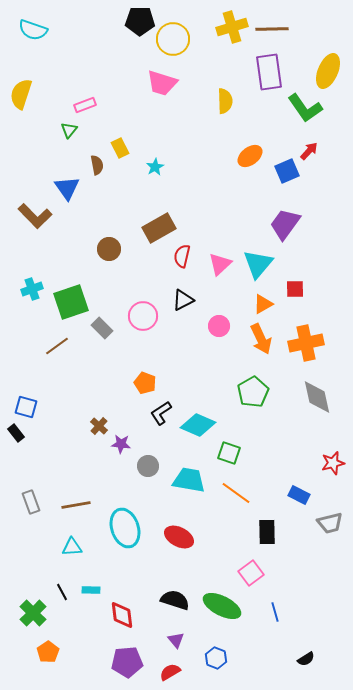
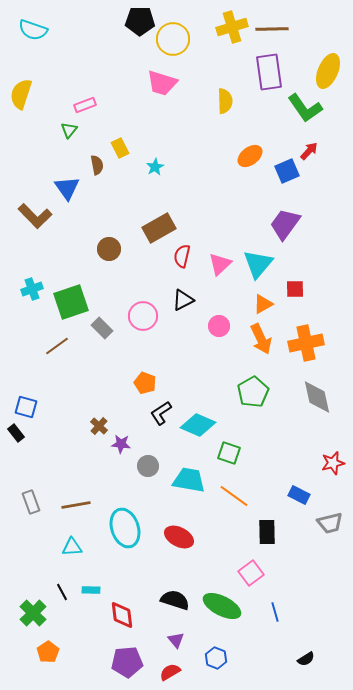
orange line at (236, 493): moved 2 px left, 3 px down
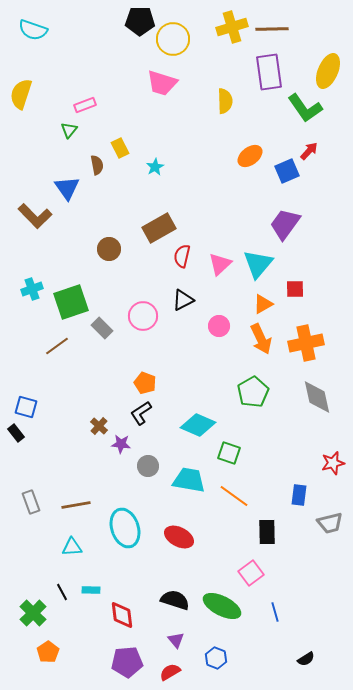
black L-shape at (161, 413): moved 20 px left
blue rectangle at (299, 495): rotated 70 degrees clockwise
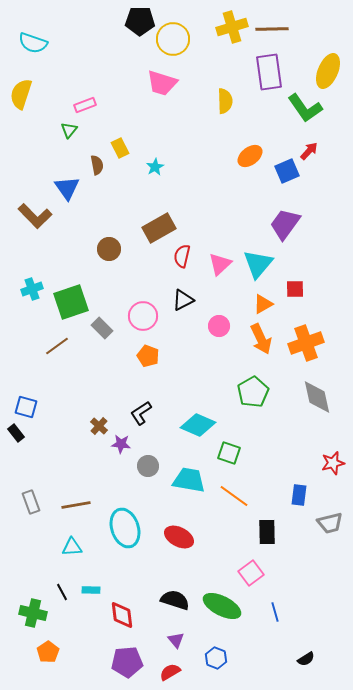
cyan semicircle at (33, 30): moved 13 px down
orange cross at (306, 343): rotated 8 degrees counterclockwise
orange pentagon at (145, 383): moved 3 px right, 27 px up
green cross at (33, 613): rotated 32 degrees counterclockwise
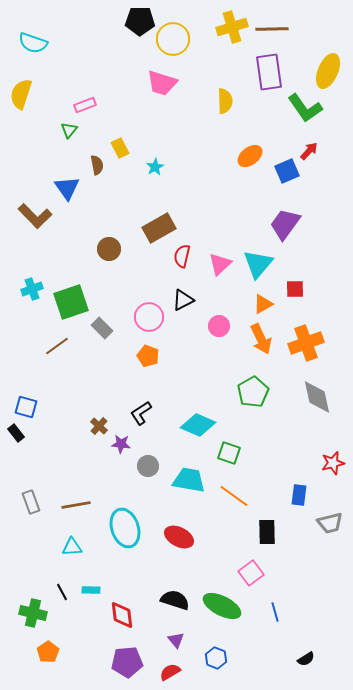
pink circle at (143, 316): moved 6 px right, 1 px down
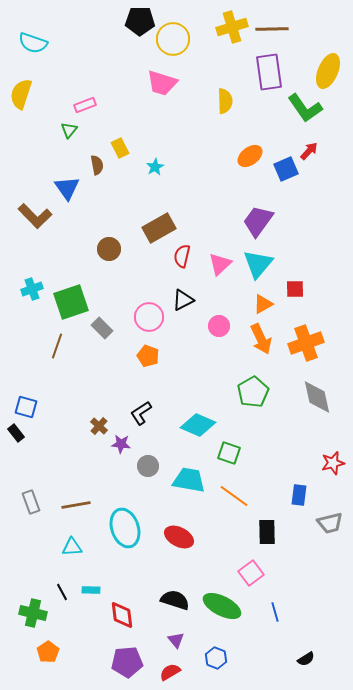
blue square at (287, 171): moved 1 px left, 2 px up
purple trapezoid at (285, 224): moved 27 px left, 3 px up
brown line at (57, 346): rotated 35 degrees counterclockwise
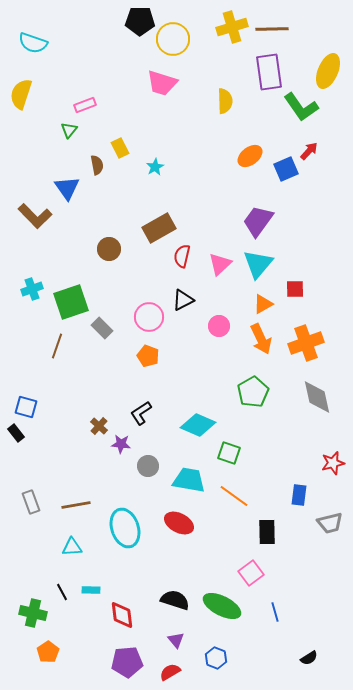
green L-shape at (305, 108): moved 4 px left, 1 px up
red ellipse at (179, 537): moved 14 px up
black semicircle at (306, 659): moved 3 px right, 1 px up
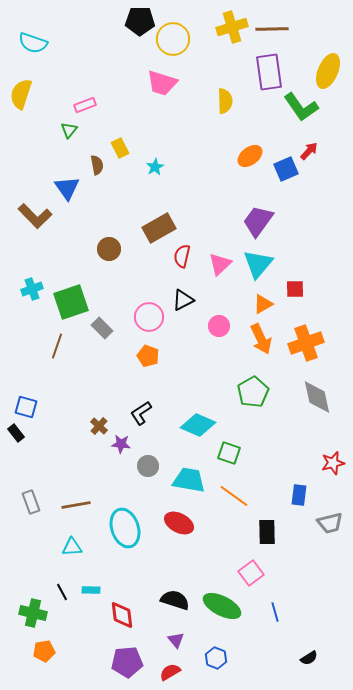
orange pentagon at (48, 652): moved 4 px left, 1 px up; rotated 25 degrees clockwise
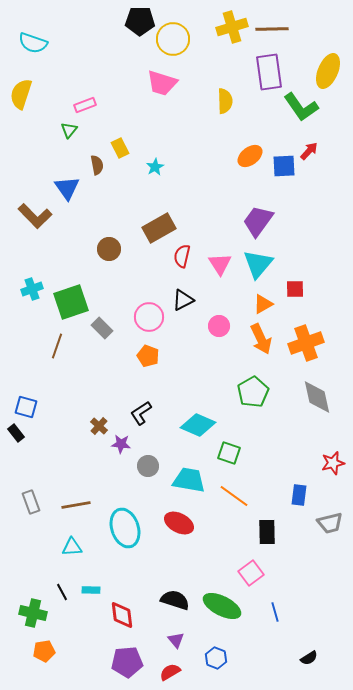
blue square at (286, 169): moved 2 px left, 3 px up; rotated 20 degrees clockwise
pink triangle at (220, 264): rotated 20 degrees counterclockwise
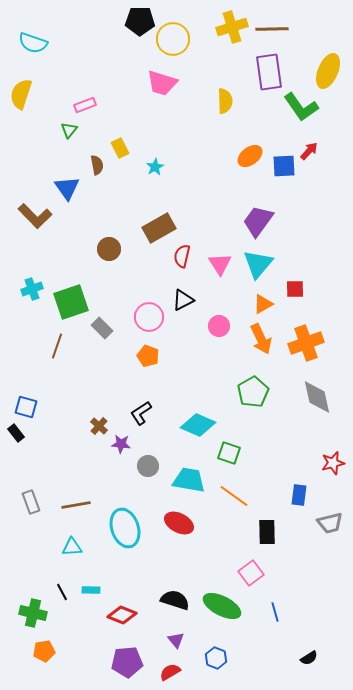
red diamond at (122, 615): rotated 60 degrees counterclockwise
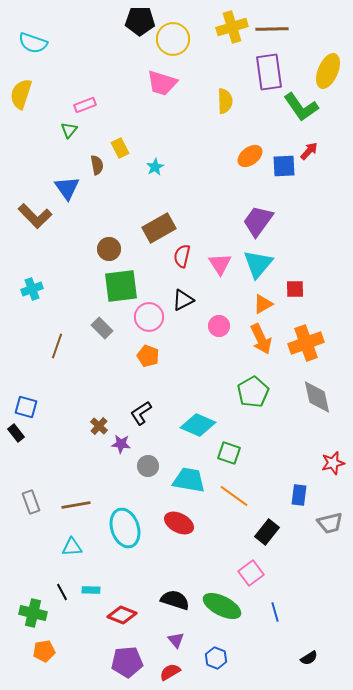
green square at (71, 302): moved 50 px right, 16 px up; rotated 12 degrees clockwise
black rectangle at (267, 532): rotated 40 degrees clockwise
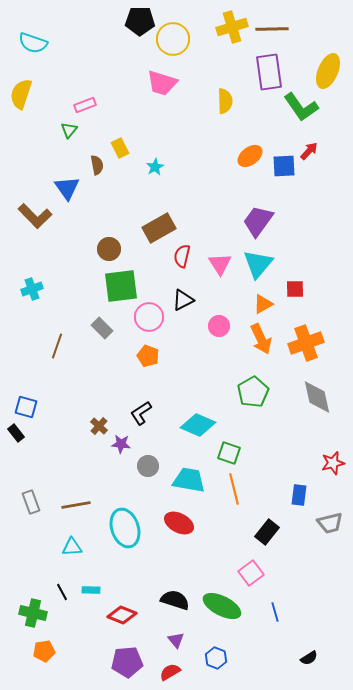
orange line at (234, 496): moved 7 px up; rotated 40 degrees clockwise
